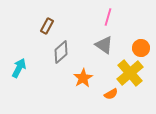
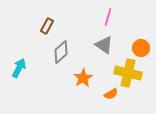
yellow cross: moved 2 px left; rotated 36 degrees counterclockwise
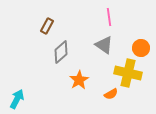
pink line: moved 1 px right; rotated 24 degrees counterclockwise
cyan arrow: moved 2 px left, 31 px down
orange star: moved 4 px left, 2 px down
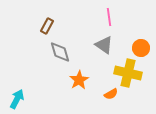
gray diamond: moved 1 px left; rotated 65 degrees counterclockwise
